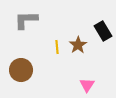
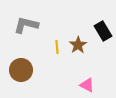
gray L-shape: moved 5 px down; rotated 15 degrees clockwise
pink triangle: rotated 35 degrees counterclockwise
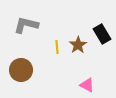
black rectangle: moved 1 px left, 3 px down
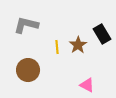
brown circle: moved 7 px right
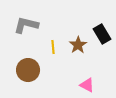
yellow line: moved 4 px left
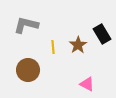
pink triangle: moved 1 px up
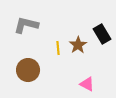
yellow line: moved 5 px right, 1 px down
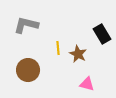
brown star: moved 9 px down; rotated 12 degrees counterclockwise
pink triangle: rotated 14 degrees counterclockwise
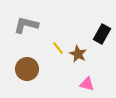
black rectangle: rotated 60 degrees clockwise
yellow line: rotated 32 degrees counterclockwise
brown circle: moved 1 px left, 1 px up
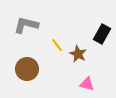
yellow line: moved 1 px left, 3 px up
